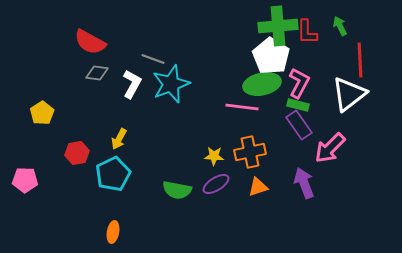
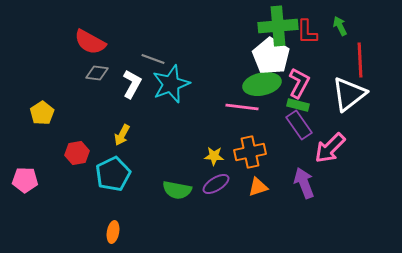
yellow arrow: moved 3 px right, 4 px up
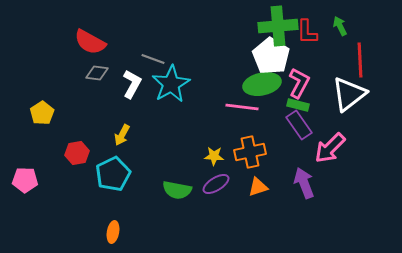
cyan star: rotated 9 degrees counterclockwise
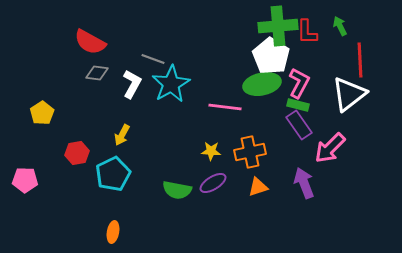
pink line: moved 17 px left
yellow star: moved 3 px left, 5 px up
purple ellipse: moved 3 px left, 1 px up
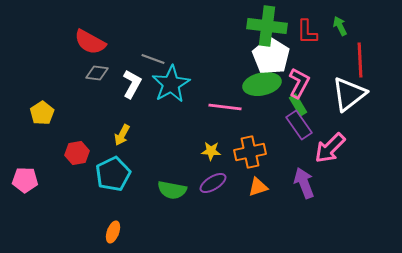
green cross: moved 11 px left; rotated 12 degrees clockwise
green rectangle: rotated 45 degrees clockwise
green semicircle: moved 5 px left
orange ellipse: rotated 10 degrees clockwise
